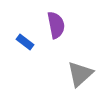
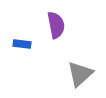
blue rectangle: moved 3 px left, 2 px down; rotated 30 degrees counterclockwise
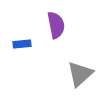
blue rectangle: rotated 12 degrees counterclockwise
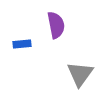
gray triangle: rotated 12 degrees counterclockwise
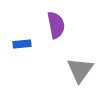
gray triangle: moved 4 px up
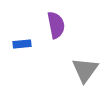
gray triangle: moved 5 px right
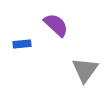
purple semicircle: rotated 36 degrees counterclockwise
